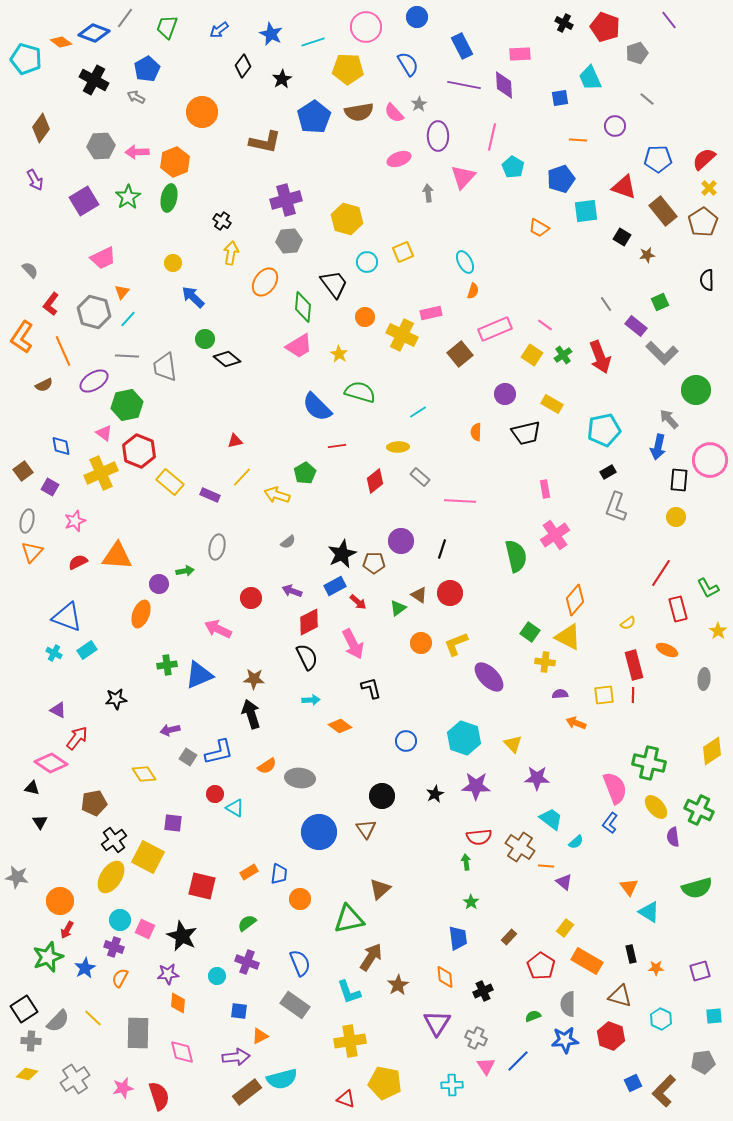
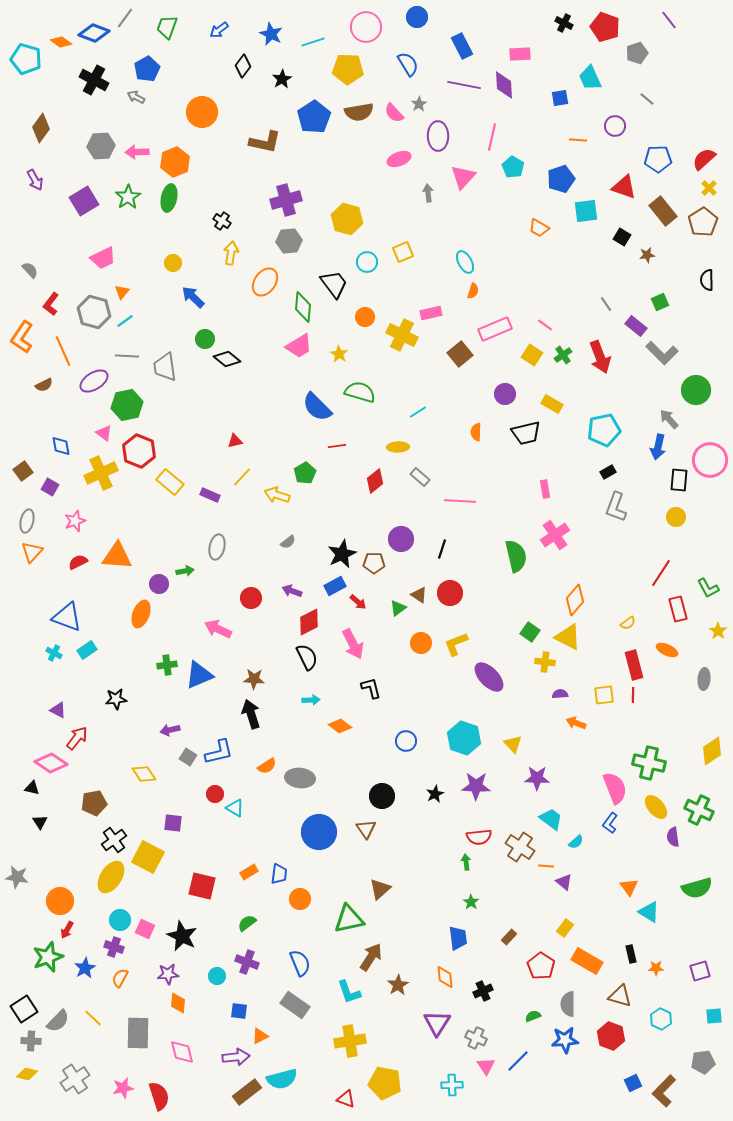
cyan line at (128, 319): moved 3 px left, 2 px down; rotated 12 degrees clockwise
purple circle at (401, 541): moved 2 px up
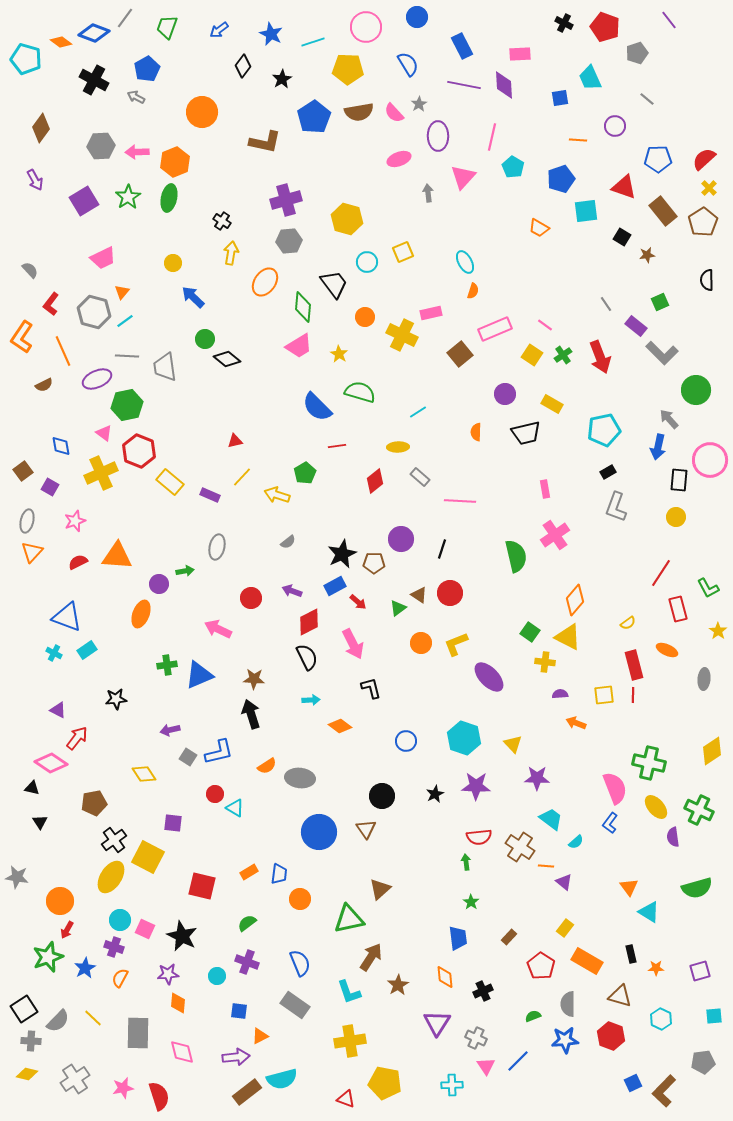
purple ellipse at (94, 381): moved 3 px right, 2 px up; rotated 8 degrees clockwise
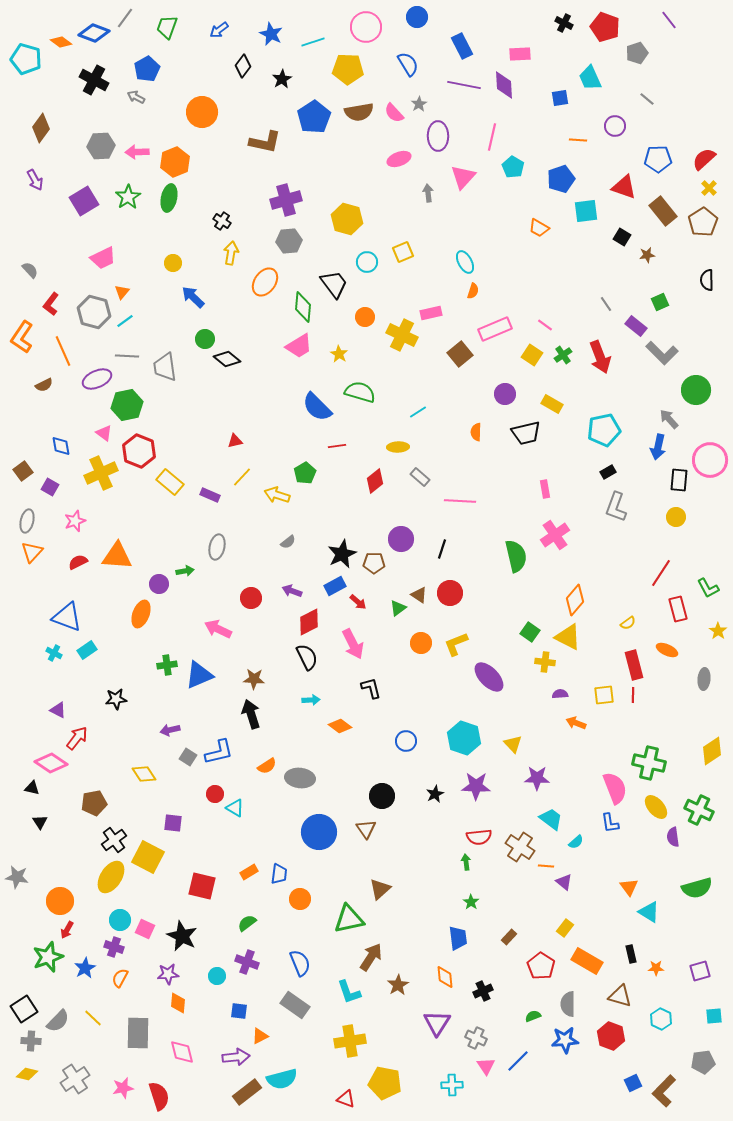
blue L-shape at (610, 823): rotated 45 degrees counterclockwise
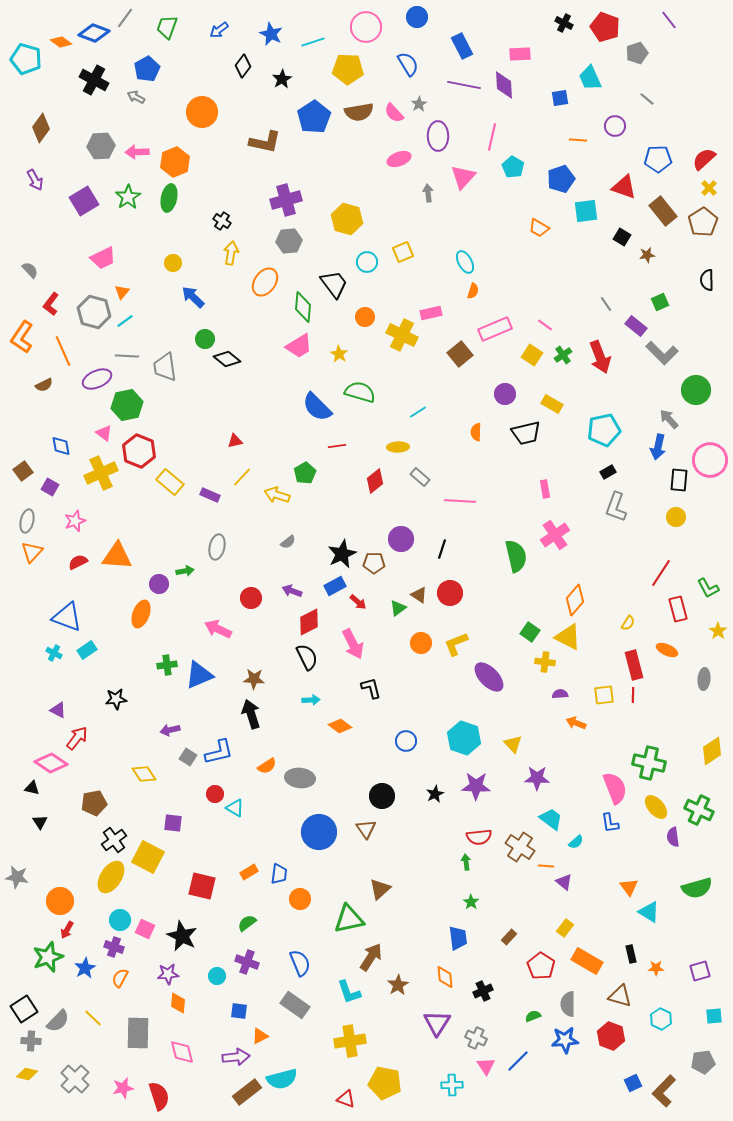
yellow semicircle at (628, 623): rotated 21 degrees counterclockwise
gray cross at (75, 1079): rotated 12 degrees counterclockwise
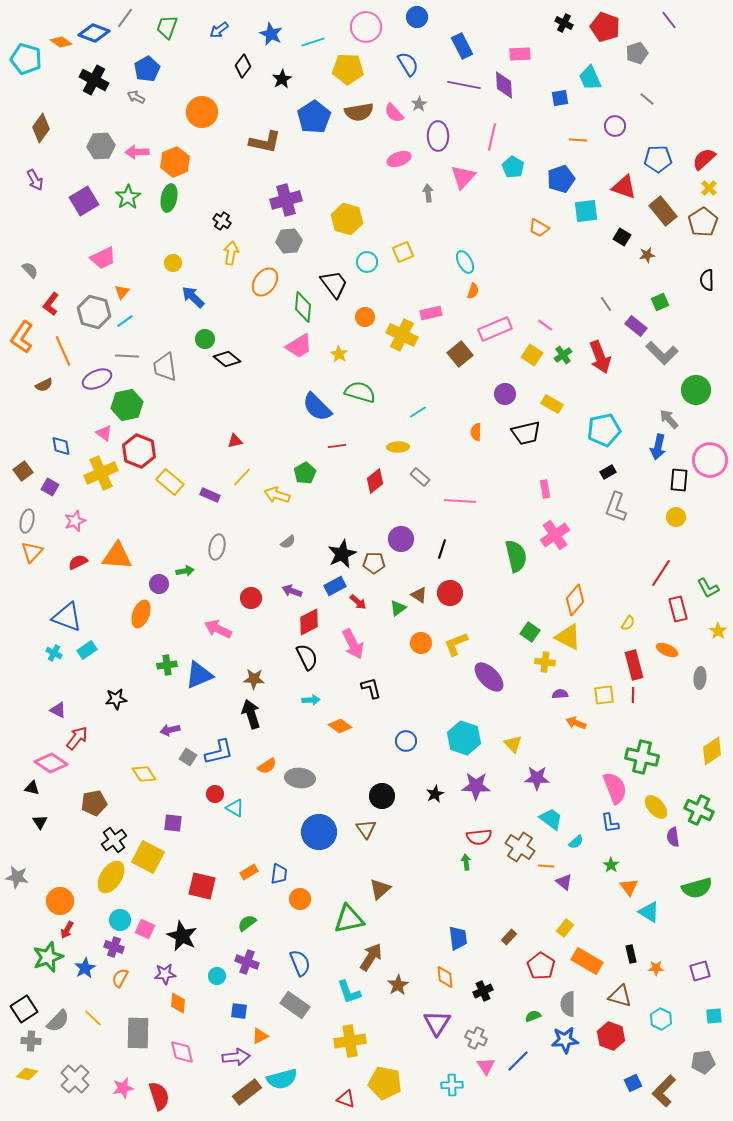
gray ellipse at (704, 679): moved 4 px left, 1 px up
green cross at (649, 763): moved 7 px left, 6 px up
green star at (471, 902): moved 140 px right, 37 px up
purple star at (168, 974): moved 3 px left
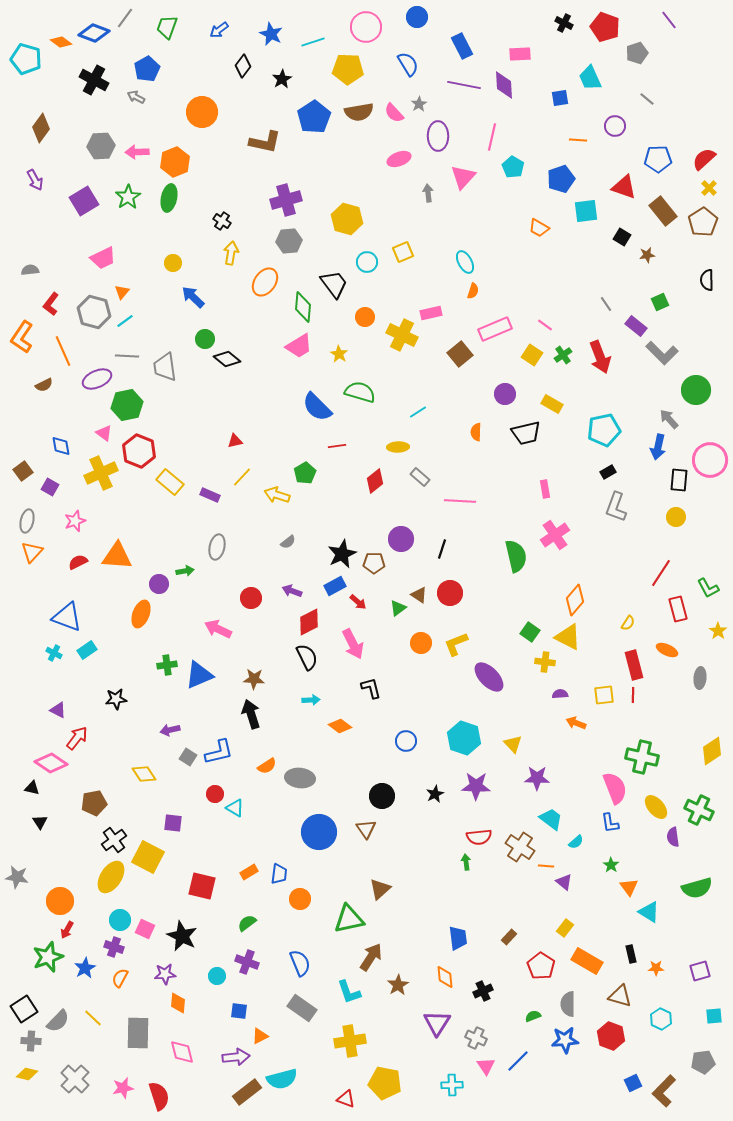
gray semicircle at (30, 270): rotated 54 degrees counterclockwise
gray rectangle at (295, 1005): moved 7 px right, 3 px down
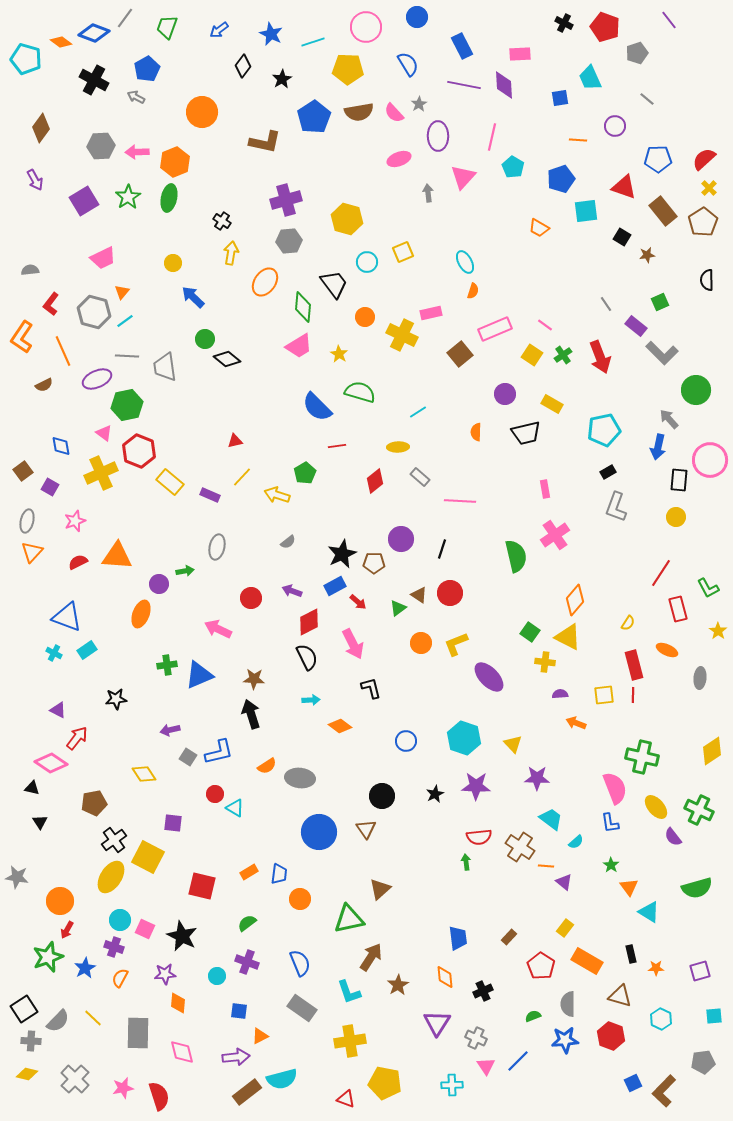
purple semicircle at (673, 837): rotated 30 degrees counterclockwise
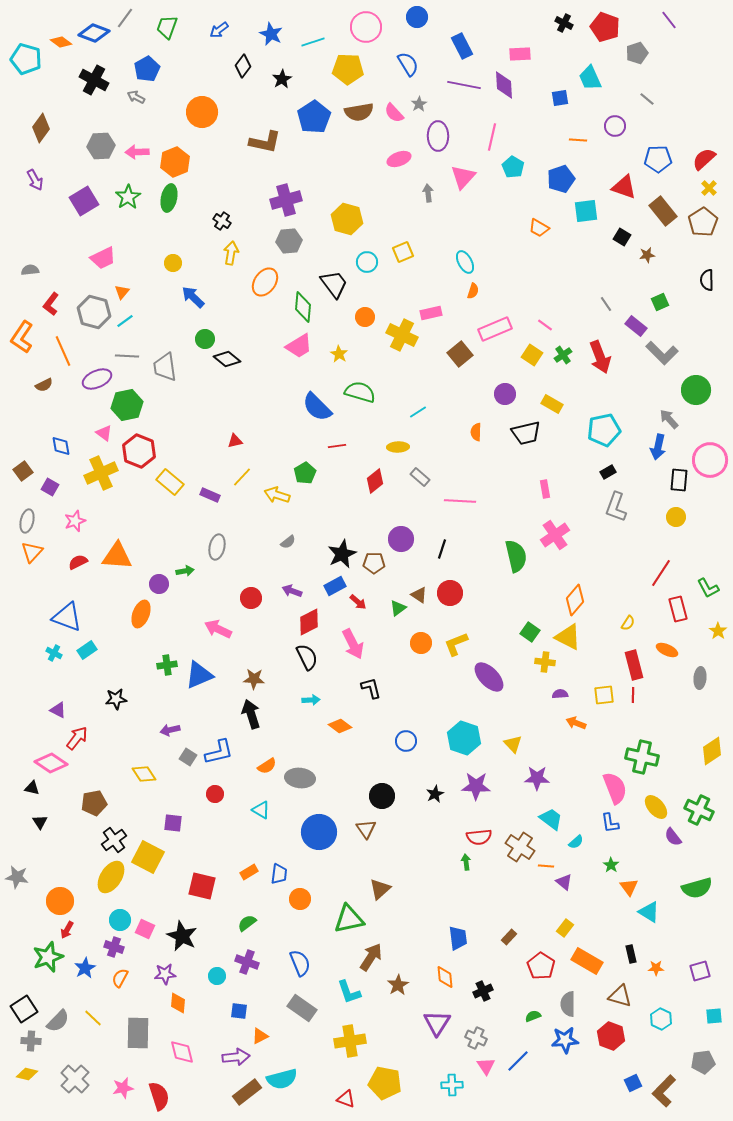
cyan triangle at (235, 808): moved 26 px right, 2 px down
